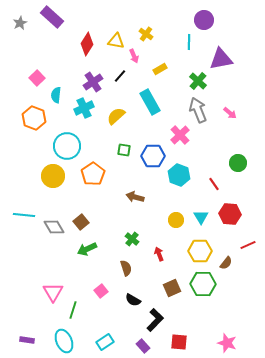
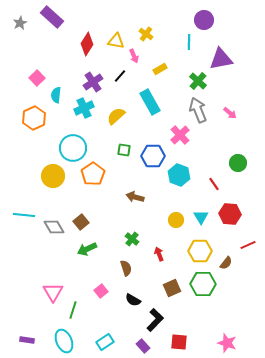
orange hexagon at (34, 118): rotated 15 degrees clockwise
cyan circle at (67, 146): moved 6 px right, 2 px down
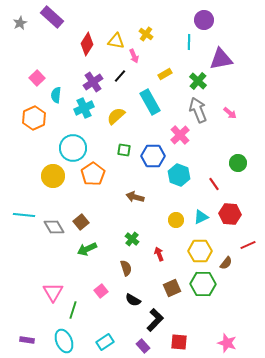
yellow rectangle at (160, 69): moved 5 px right, 5 px down
cyan triangle at (201, 217): rotated 35 degrees clockwise
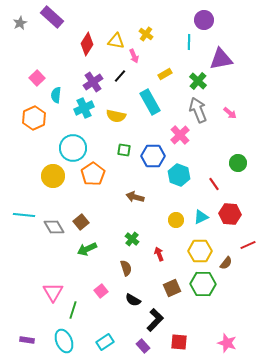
yellow semicircle at (116, 116): rotated 126 degrees counterclockwise
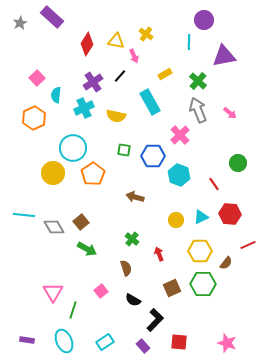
purple triangle at (221, 59): moved 3 px right, 3 px up
yellow circle at (53, 176): moved 3 px up
green arrow at (87, 249): rotated 126 degrees counterclockwise
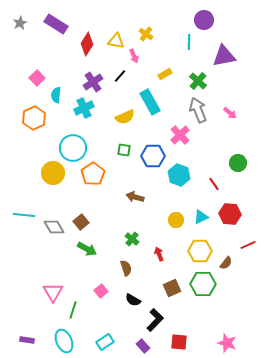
purple rectangle at (52, 17): moved 4 px right, 7 px down; rotated 10 degrees counterclockwise
yellow semicircle at (116, 116): moved 9 px right, 1 px down; rotated 36 degrees counterclockwise
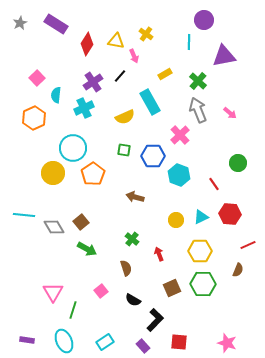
brown semicircle at (226, 263): moved 12 px right, 7 px down; rotated 16 degrees counterclockwise
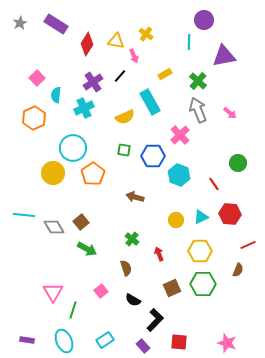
cyan rectangle at (105, 342): moved 2 px up
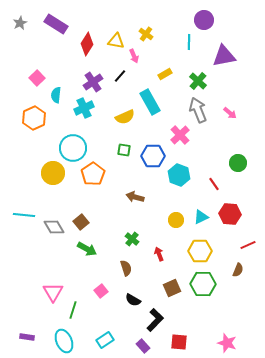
purple rectangle at (27, 340): moved 3 px up
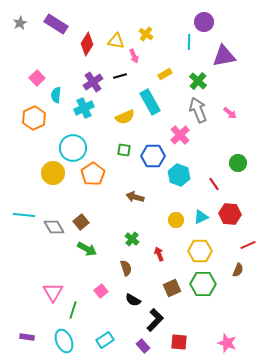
purple circle at (204, 20): moved 2 px down
black line at (120, 76): rotated 32 degrees clockwise
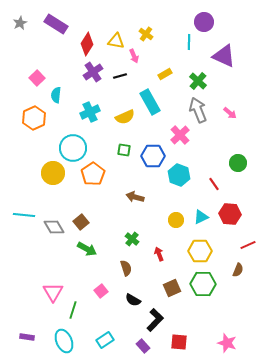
purple triangle at (224, 56): rotated 35 degrees clockwise
purple cross at (93, 82): moved 10 px up
cyan cross at (84, 108): moved 6 px right, 4 px down
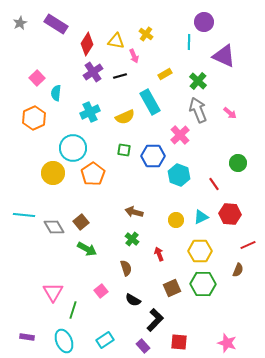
cyan semicircle at (56, 95): moved 2 px up
brown arrow at (135, 197): moved 1 px left, 15 px down
